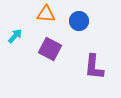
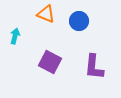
orange triangle: rotated 18 degrees clockwise
cyan arrow: rotated 28 degrees counterclockwise
purple square: moved 13 px down
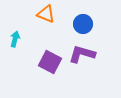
blue circle: moved 4 px right, 3 px down
cyan arrow: moved 3 px down
purple L-shape: moved 12 px left, 13 px up; rotated 100 degrees clockwise
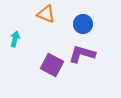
purple square: moved 2 px right, 3 px down
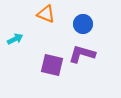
cyan arrow: rotated 49 degrees clockwise
purple square: rotated 15 degrees counterclockwise
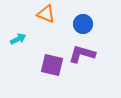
cyan arrow: moved 3 px right
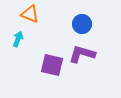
orange triangle: moved 16 px left
blue circle: moved 1 px left
cyan arrow: rotated 42 degrees counterclockwise
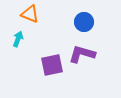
blue circle: moved 2 px right, 2 px up
purple square: rotated 25 degrees counterclockwise
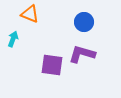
cyan arrow: moved 5 px left
purple square: rotated 20 degrees clockwise
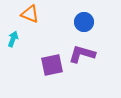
purple square: rotated 20 degrees counterclockwise
